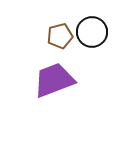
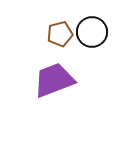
brown pentagon: moved 2 px up
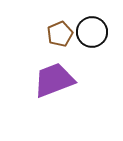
brown pentagon: rotated 10 degrees counterclockwise
